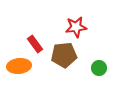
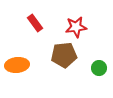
red rectangle: moved 21 px up
orange ellipse: moved 2 px left, 1 px up
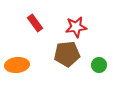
brown pentagon: moved 3 px right, 1 px up
green circle: moved 3 px up
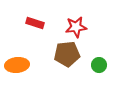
red rectangle: rotated 36 degrees counterclockwise
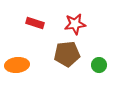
red star: moved 1 px left, 3 px up
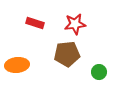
green circle: moved 7 px down
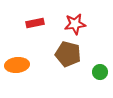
red rectangle: rotated 30 degrees counterclockwise
brown pentagon: moved 1 px right; rotated 20 degrees clockwise
green circle: moved 1 px right
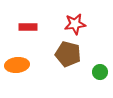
red rectangle: moved 7 px left, 4 px down; rotated 12 degrees clockwise
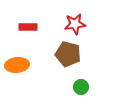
green circle: moved 19 px left, 15 px down
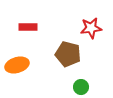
red star: moved 16 px right, 4 px down
orange ellipse: rotated 10 degrees counterclockwise
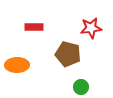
red rectangle: moved 6 px right
orange ellipse: rotated 15 degrees clockwise
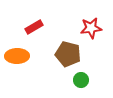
red rectangle: rotated 30 degrees counterclockwise
orange ellipse: moved 9 px up
green circle: moved 7 px up
